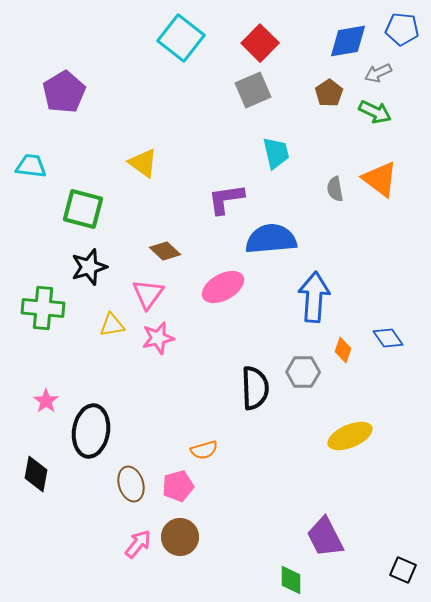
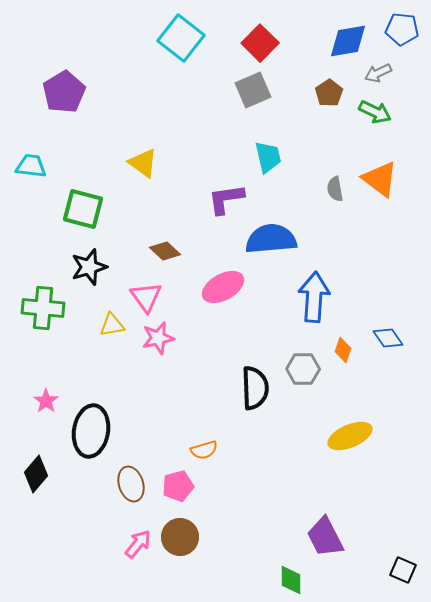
cyan trapezoid at (276, 153): moved 8 px left, 4 px down
pink triangle at (148, 294): moved 2 px left, 3 px down; rotated 12 degrees counterclockwise
gray hexagon at (303, 372): moved 3 px up
black diamond at (36, 474): rotated 30 degrees clockwise
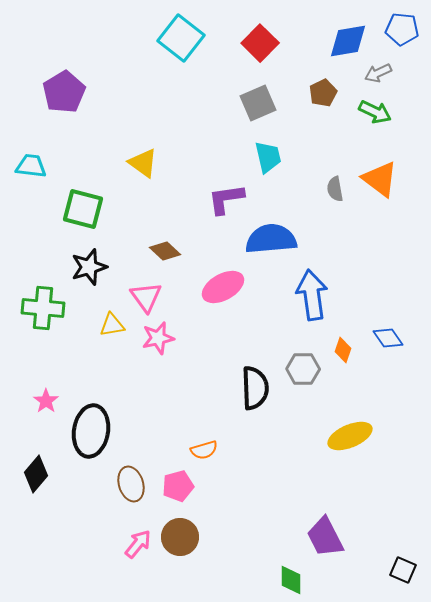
gray square at (253, 90): moved 5 px right, 13 px down
brown pentagon at (329, 93): moved 6 px left; rotated 8 degrees clockwise
blue arrow at (314, 297): moved 2 px left, 2 px up; rotated 12 degrees counterclockwise
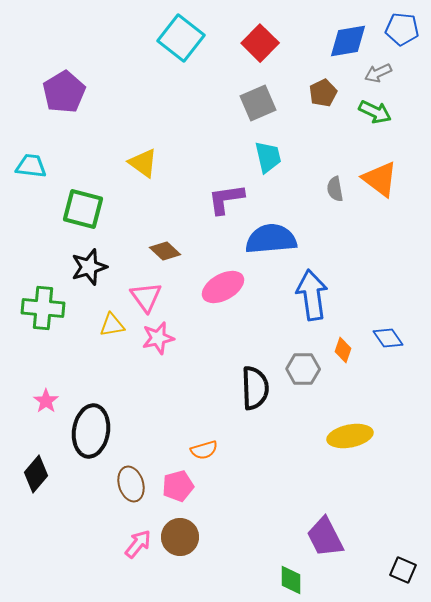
yellow ellipse at (350, 436): rotated 12 degrees clockwise
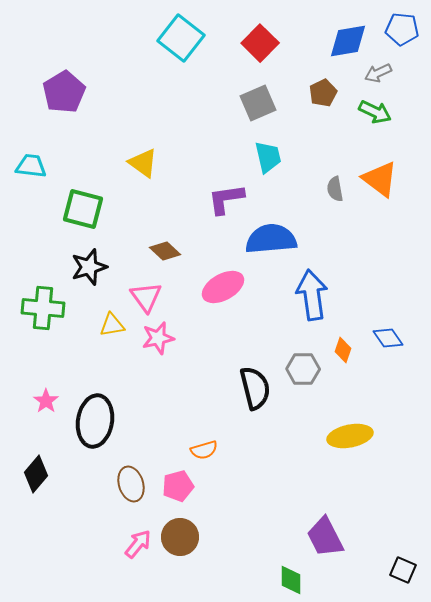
black semicircle at (255, 388): rotated 12 degrees counterclockwise
black ellipse at (91, 431): moved 4 px right, 10 px up
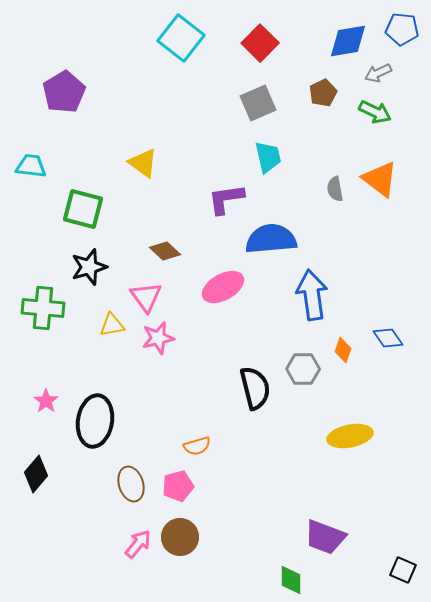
orange semicircle at (204, 450): moved 7 px left, 4 px up
purple trapezoid at (325, 537): rotated 42 degrees counterclockwise
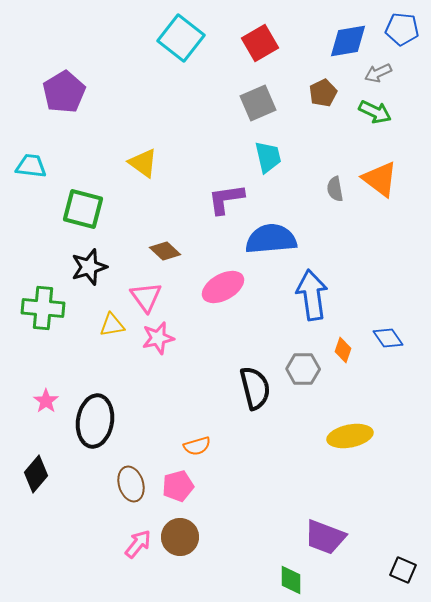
red square at (260, 43): rotated 15 degrees clockwise
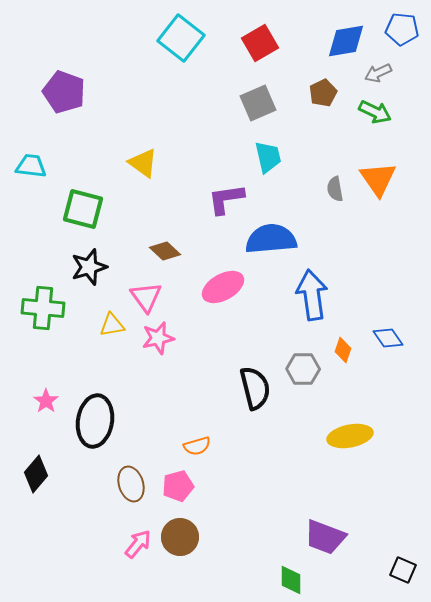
blue diamond at (348, 41): moved 2 px left
purple pentagon at (64, 92): rotated 21 degrees counterclockwise
orange triangle at (380, 179): moved 2 px left; rotated 18 degrees clockwise
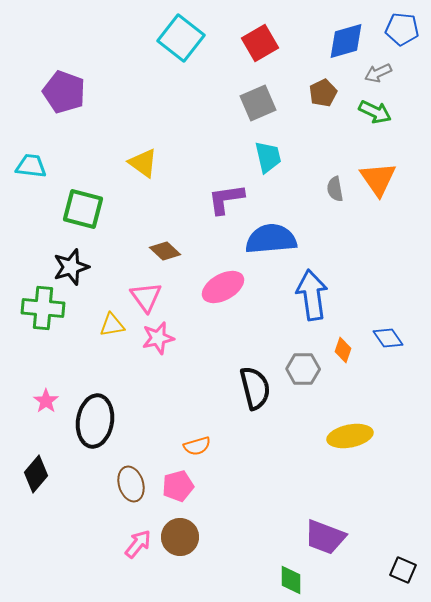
blue diamond at (346, 41): rotated 6 degrees counterclockwise
black star at (89, 267): moved 18 px left
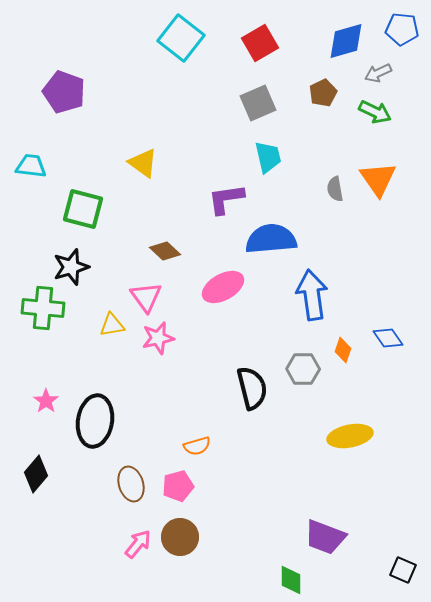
black semicircle at (255, 388): moved 3 px left
